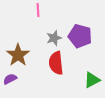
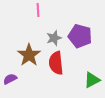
brown star: moved 11 px right
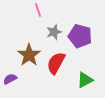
pink line: rotated 16 degrees counterclockwise
gray star: moved 6 px up
red semicircle: rotated 35 degrees clockwise
green triangle: moved 7 px left
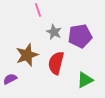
gray star: rotated 28 degrees counterclockwise
purple pentagon: rotated 25 degrees counterclockwise
brown star: moved 2 px left; rotated 15 degrees clockwise
red semicircle: rotated 15 degrees counterclockwise
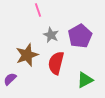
gray star: moved 3 px left, 3 px down
purple pentagon: rotated 20 degrees counterclockwise
purple semicircle: rotated 16 degrees counterclockwise
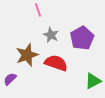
purple pentagon: moved 2 px right, 2 px down
red semicircle: rotated 95 degrees clockwise
green triangle: moved 8 px right, 1 px down
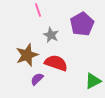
purple pentagon: moved 14 px up
purple semicircle: moved 27 px right
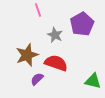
gray star: moved 4 px right
green triangle: rotated 42 degrees clockwise
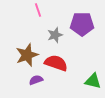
purple pentagon: rotated 30 degrees clockwise
gray star: rotated 28 degrees clockwise
purple semicircle: moved 1 px left, 1 px down; rotated 24 degrees clockwise
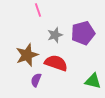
purple pentagon: moved 1 px right, 9 px down; rotated 15 degrees counterclockwise
purple semicircle: rotated 48 degrees counterclockwise
